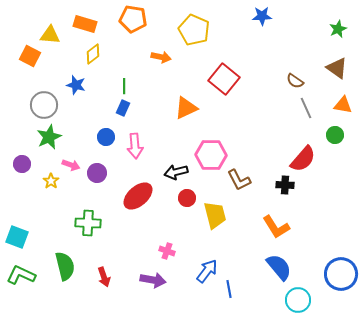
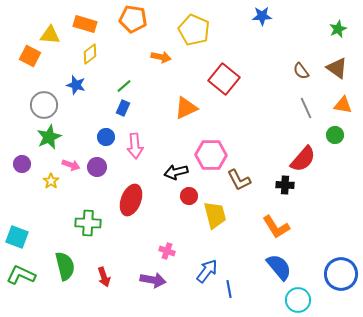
yellow diamond at (93, 54): moved 3 px left
brown semicircle at (295, 81): moved 6 px right, 10 px up; rotated 18 degrees clockwise
green line at (124, 86): rotated 49 degrees clockwise
purple circle at (97, 173): moved 6 px up
red ellipse at (138, 196): moved 7 px left, 4 px down; rotated 28 degrees counterclockwise
red circle at (187, 198): moved 2 px right, 2 px up
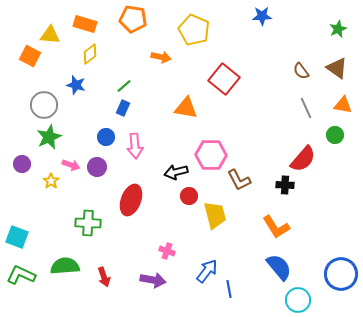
orange triangle at (186, 108): rotated 35 degrees clockwise
green semicircle at (65, 266): rotated 80 degrees counterclockwise
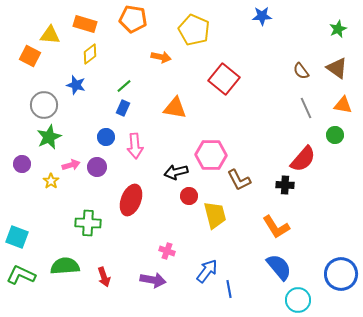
orange triangle at (186, 108): moved 11 px left
pink arrow at (71, 165): rotated 36 degrees counterclockwise
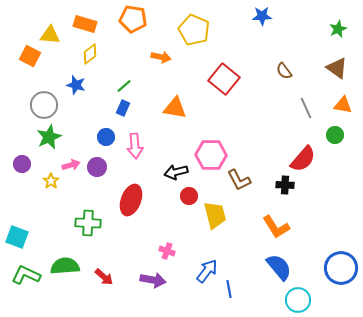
brown semicircle at (301, 71): moved 17 px left
blue circle at (341, 274): moved 6 px up
green L-shape at (21, 275): moved 5 px right
red arrow at (104, 277): rotated 30 degrees counterclockwise
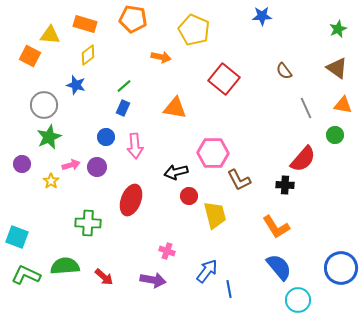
yellow diamond at (90, 54): moved 2 px left, 1 px down
pink hexagon at (211, 155): moved 2 px right, 2 px up
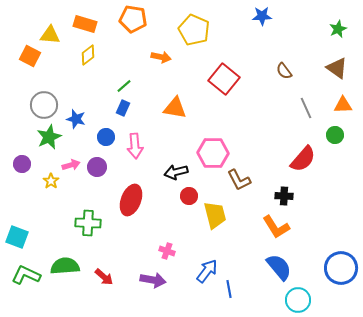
blue star at (76, 85): moved 34 px down
orange triangle at (343, 105): rotated 12 degrees counterclockwise
black cross at (285, 185): moved 1 px left, 11 px down
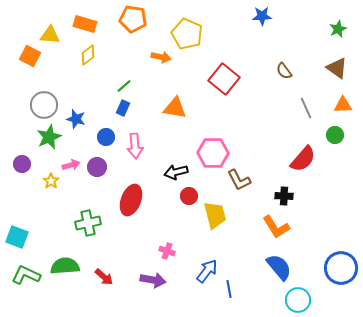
yellow pentagon at (194, 30): moved 7 px left, 4 px down
green cross at (88, 223): rotated 15 degrees counterclockwise
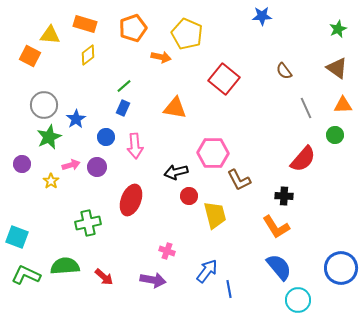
orange pentagon at (133, 19): moved 9 px down; rotated 28 degrees counterclockwise
blue star at (76, 119): rotated 24 degrees clockwise
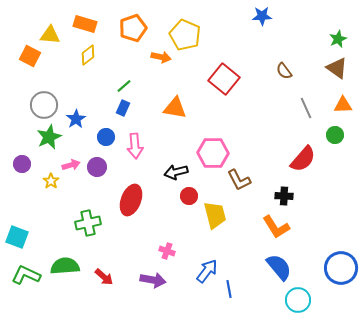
green star at (338, 29): moved 10 px down
yellow pentagon at (187, 34): moved 2 px left, 1 px down
